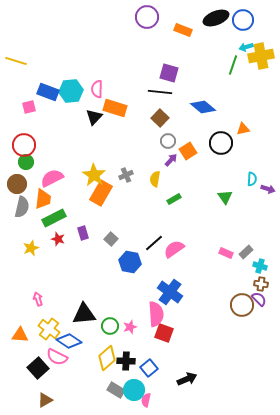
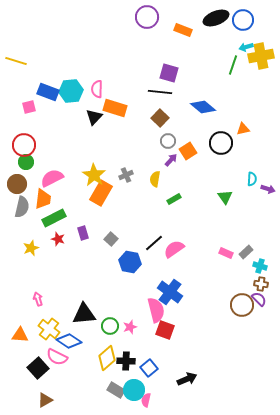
pink semicircle at (156, 314): moved 4 px up; rotated 10 degrees counterclockwise
red square at (164, 333): moved 1 px right, 3 px up
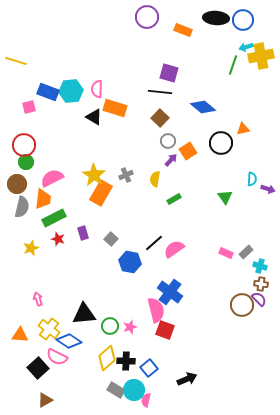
black ellipse at (216, 18): rotated 25 degrees clockwise
black triangle at (94, 117): rotated 42 degrees counterclockwise
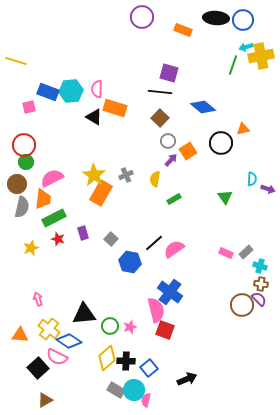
purple circle at (147, 17): moved 5 px left
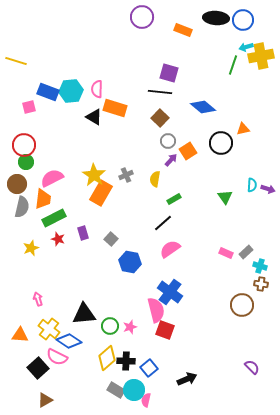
cyan semicircle at (252, 179): moved 6 px down
black line at (154, 243): moved 9 px right, 20 px up
pink semicircle at (174, 249): moved 4 px left
purple semicircle at (259, 299): moved 7 px left, 68 px down
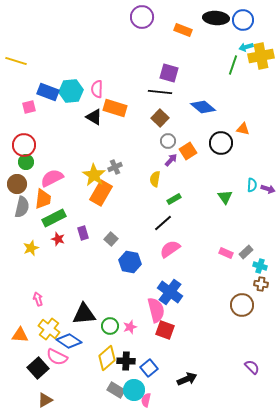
orange triangle at (243, 129): rotated 24 degrees clockwise
gray cross at (126, 175): moved 11 px left, 8 px up
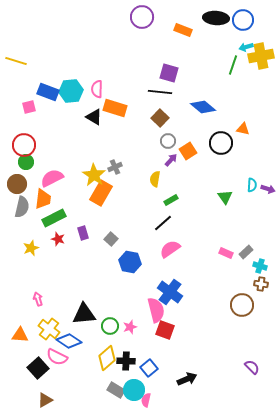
green rectangle at (174, 199): moved 3 px left, 1 px down
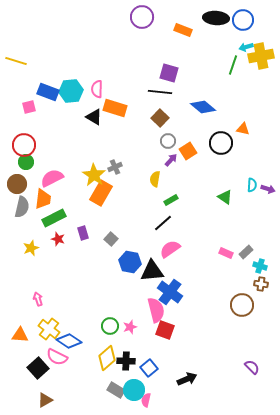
green triangle at (225, 197): rotated 21 degrees counterclockwise
black triangle at (84, 314): moved 68 px right, 43 px up
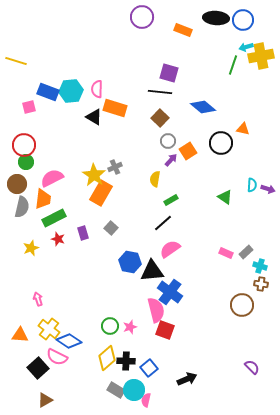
gray square at (111, 239): moved 11 px up
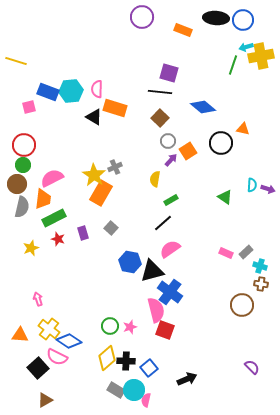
green circle at (26, 162): moved 3 px left, 3 px down
black triangle at (152, 271): rotated 10 degrees counterclockwise
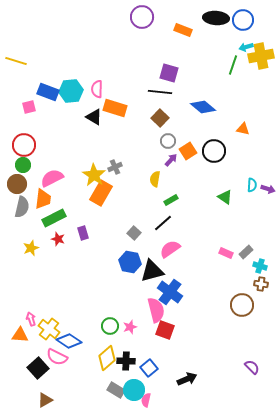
black circle at (221, 143): moved 7 px left, 8 px down
gray square at (111, 228): moved 23 px right, 5 px down
pink arrow at (38, 299): moved 7 px left, 20 px down
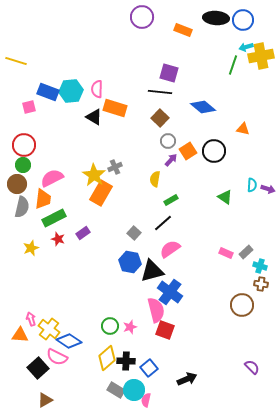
purple rectangle at (83, 233): rotated 72 degrees clockwise
